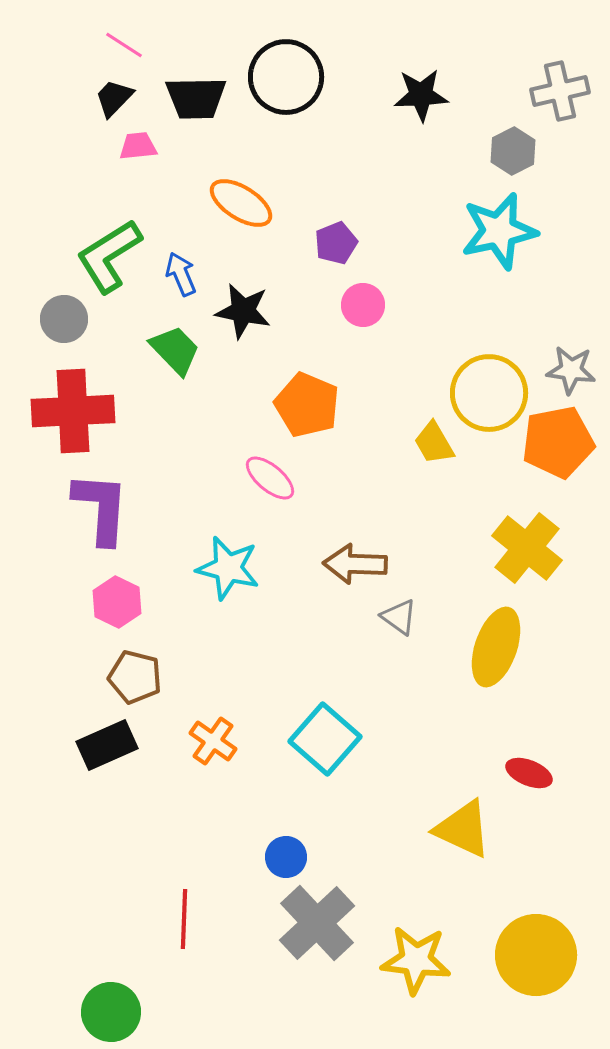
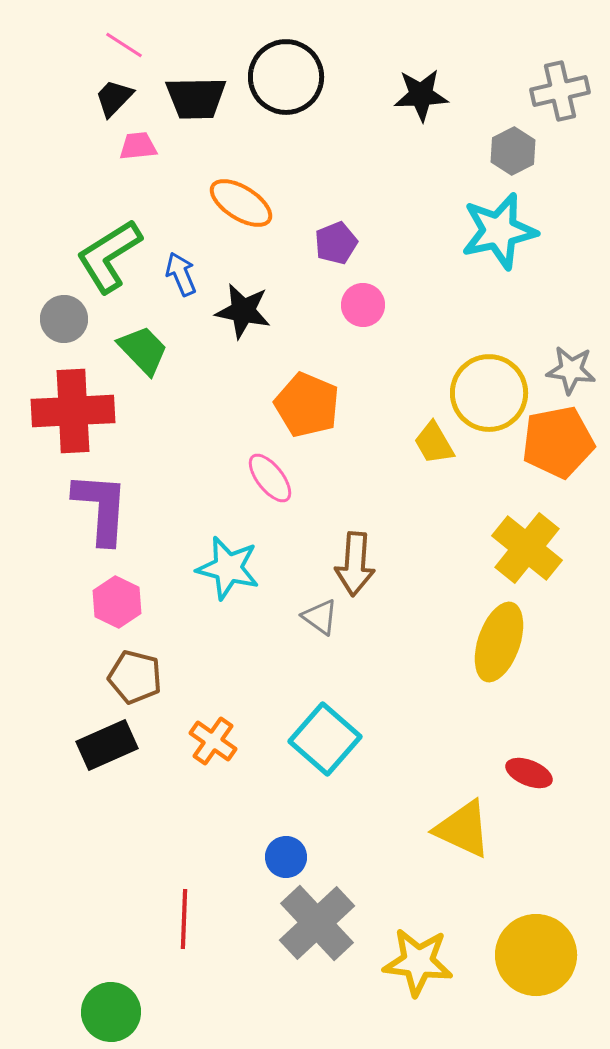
green trapezoid at (175, 350): moved 32 px left
pink ellipse at (270, 478): rotated 12 degrees clockwise
brown arrow at (355, 564): rotated 88 degrees counterclockwise
gray triangle at (399, 617): moved 79 px left
yellow ellipse at (496, 647): moved 3 px right, 5 px up
yellow star at (416, 960): moved 2 px right, 2 px down
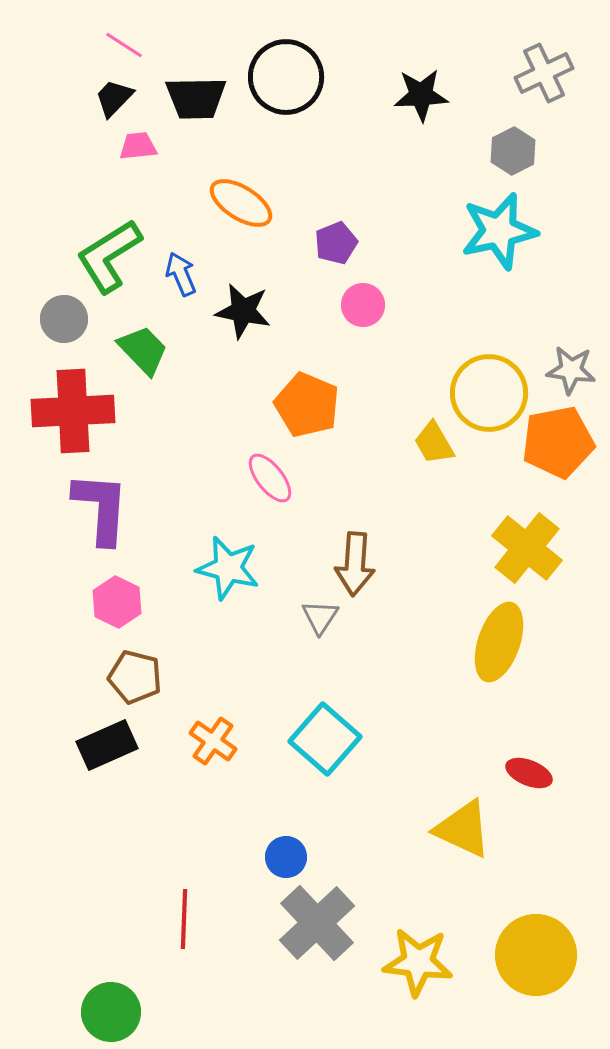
gray cross at (560, 91): moved 16 px left, 18 px up; rotated 12 degrees counterclockwise
gray triangle at (320, 617): rotated 27 degrees clockwise
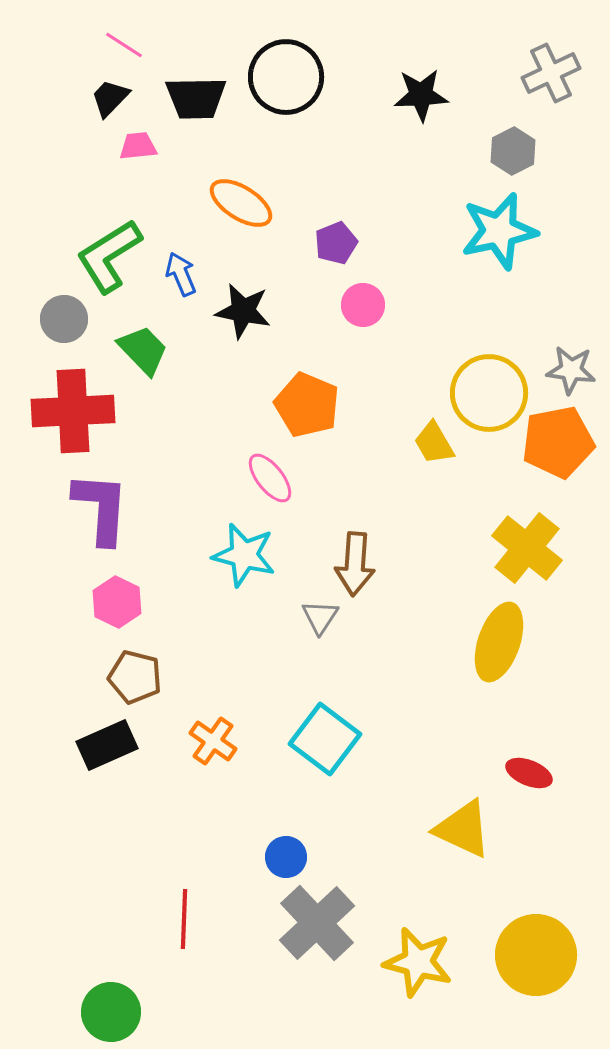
gray cross at (544, 73): moved 7 px right
black trapezoid at (114, 98): moved 4 px left
cyan star at (228, 568): moved 16 px right, 13 px up
cyan square at (325, 739): rotated 4 degrees counterclockwise
yellow star at (418, 962): rotated 8 degrees clockwise
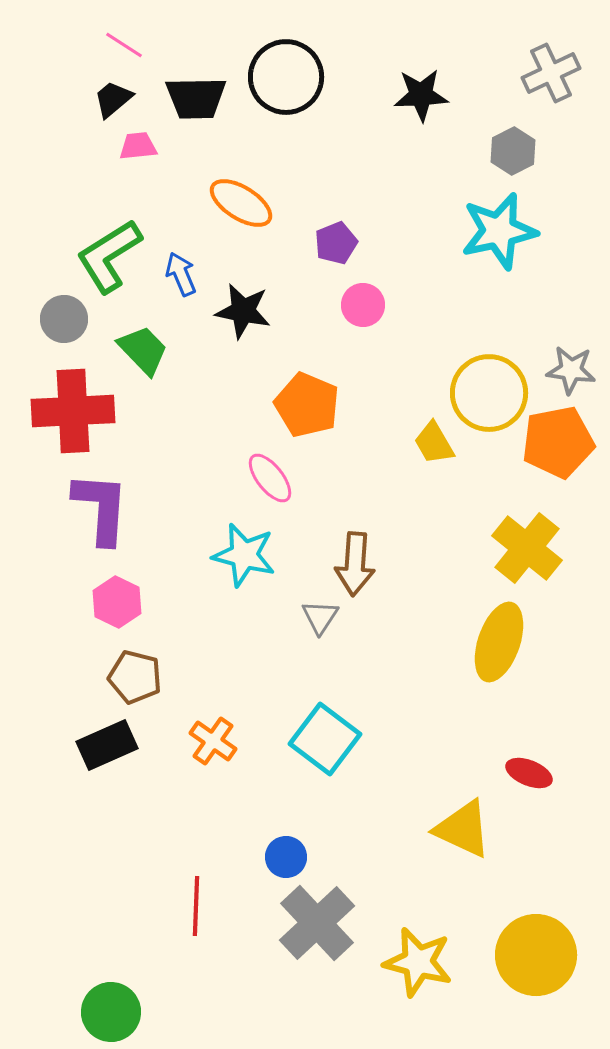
black trapezoid at (110, 98): moved 3 px right, 1 px down; rotated 6 degrees clockwise
red line at (184, 919): moved 12 px right, 13 px up
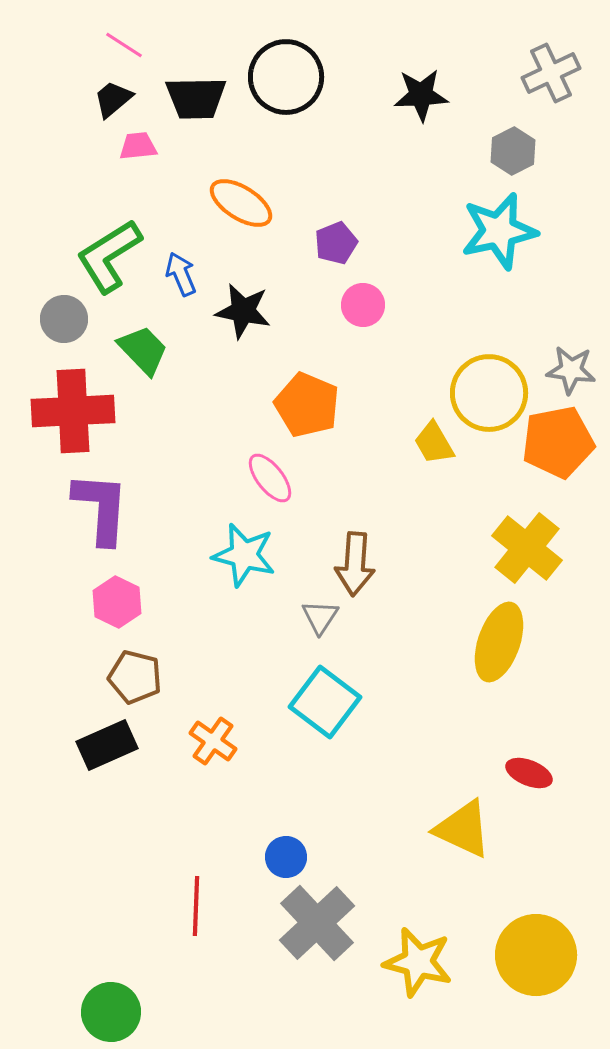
cyan square at (325, 739): moved 37 px up
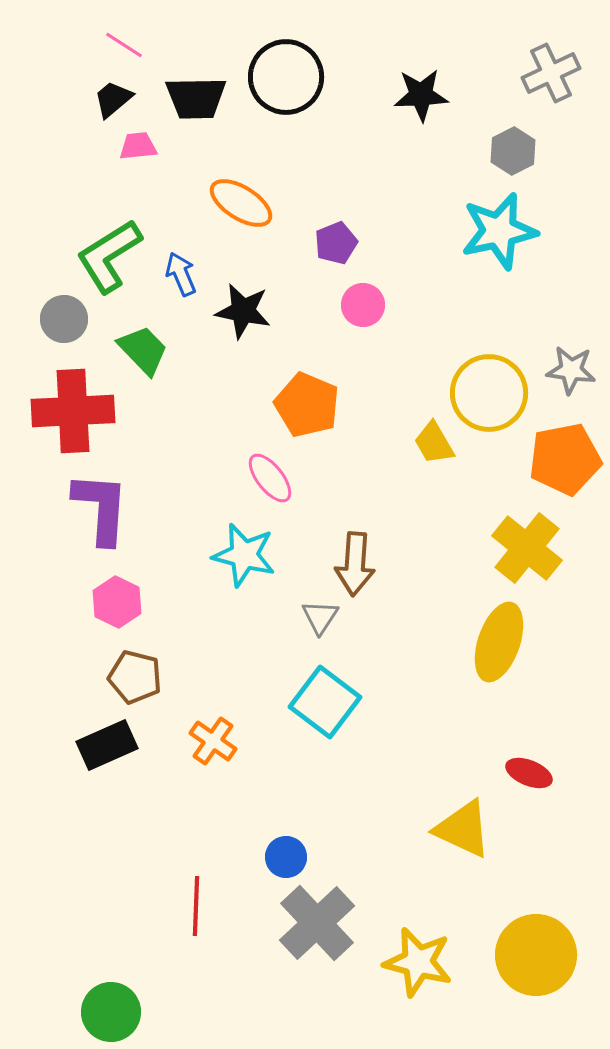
orange pentagon at (558, 442): moved 7 px right, 17 px down
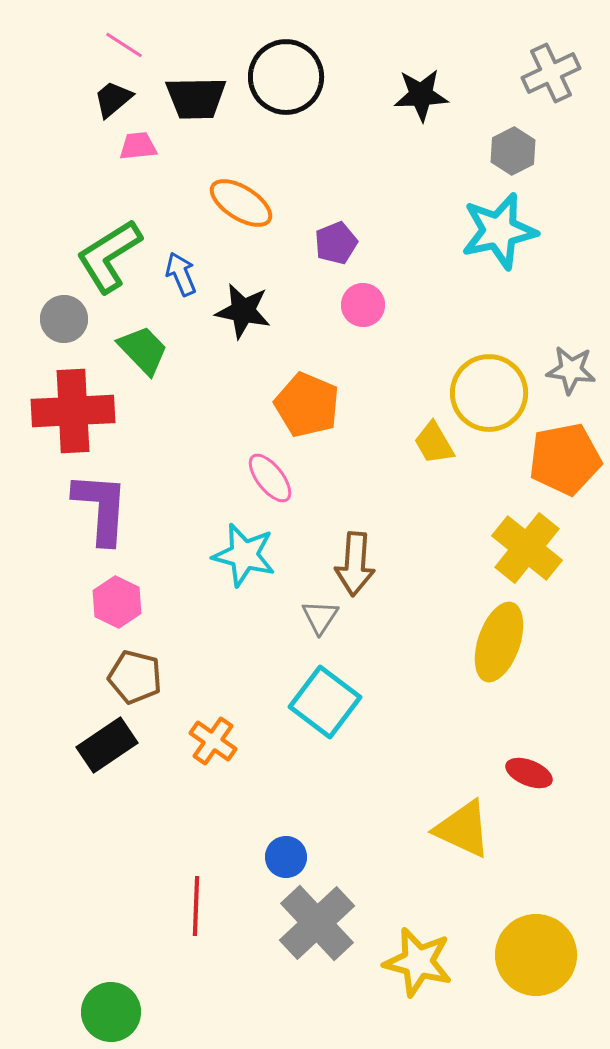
black rectangle at (107, 745): rotated 10 degrees counterclockwise
